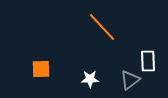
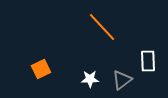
orange square: rotated 24 degrees counterclockwise
gray triangle: moved 8 px left
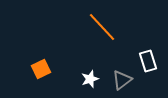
white rectangle: rotated 15 degrees counterclockwise
white star: rotated 18 degrees counterclockwise
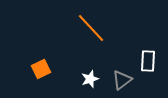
orange line: moved 11 px left, 1 px down
white rectangle: rotated 20 degrees clockwise
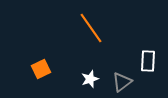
orange line: rotated 8 degrees clockwise
gray triangle: moved 2 px down
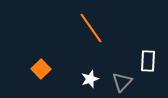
orange square: rotated 18 degrees counterclockwise
gray triangle: rotated 10 degrees counterclockwise
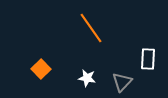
white rectangle: moved 2 px up
white star: moved 3 px left, 1 px up; rotated 30 degrees clockwise
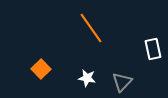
white rectangle: moved 5 px right, 10 px up; rotated 15 degrees counterclockwise
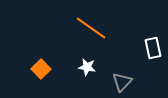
orange line: rotated 20 degrees counterclockwise
white rectangle: moved 1 px up
white star: moved 11 px up
